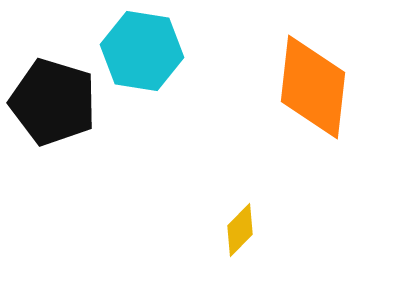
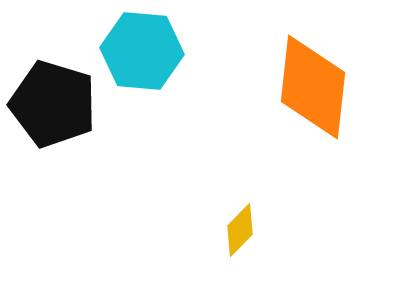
cyan hexagon: rotated 4 degrees counterclockwise
black pentagon: moved 2 px down
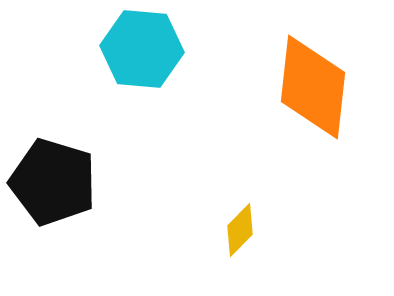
cyan hexagon: moved 2 px up
black pentagon: moved 78 px down
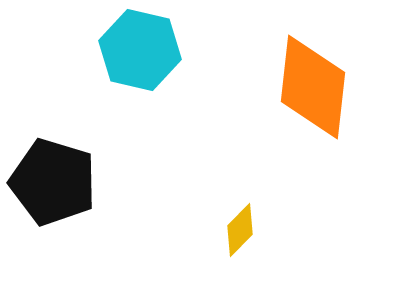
cyan hexagon: moved 2 px left, 1 px down; rotated 8 degrees clockwise
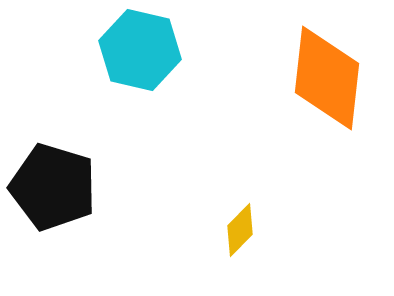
orange diamond: moved 14 px right, 9 px up
black pentagon: moved 5 px down
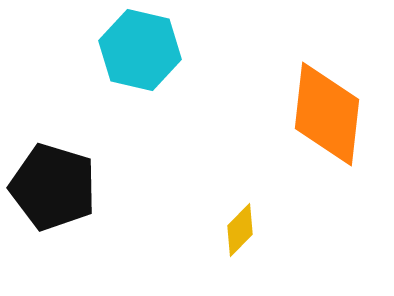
orange diamond: moved 36 px down
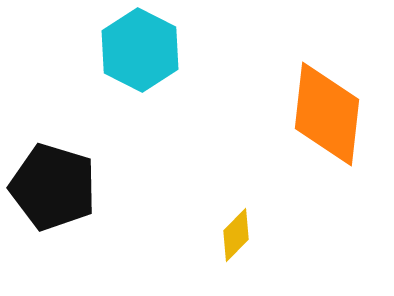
cyan hexagon: rotated 14 degrees clockwise
yellow diamond: moved 4 px left, 5 px down
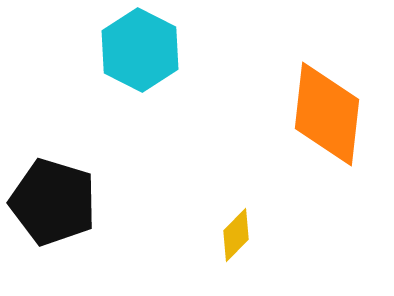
black pentagon: moved 15 px down
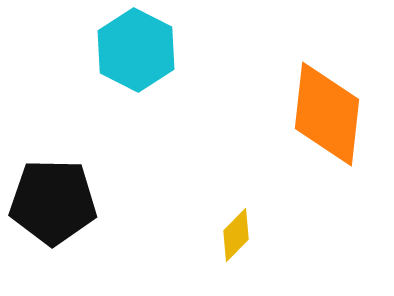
cyan hexagon: moved 4 px left
black pentagon: rotated 16 degrees counterclockwise
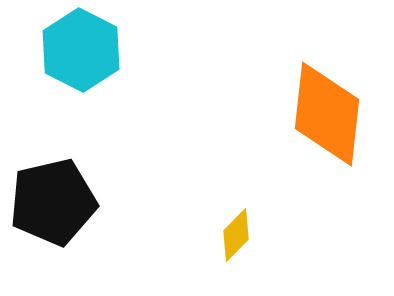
cyan hexagon: moved 55 px left
black pentagon: rotated 14 degrees counterclockwise
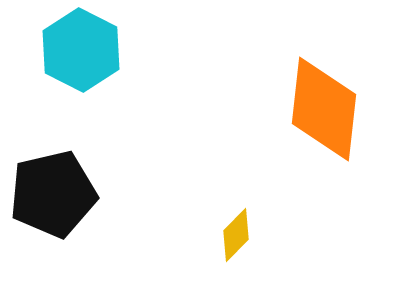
orange diamond: moved 3 px left, 5 px up
black pentagon: moved 8 px up
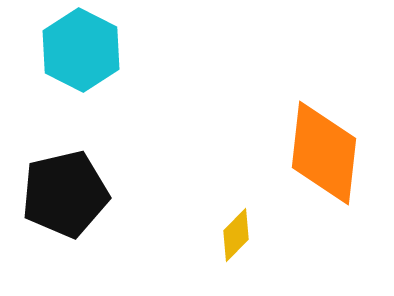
orange diamond: moved 44 px down
black pentagon: moved 12 px right
